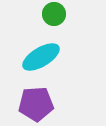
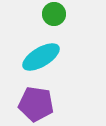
purple pentagon: rotated 12 degrees clockwise
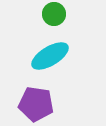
cyan ellipse: moved 9 px right, 1 px up
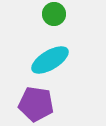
cyan ellipse: moved 4 px down
